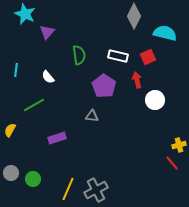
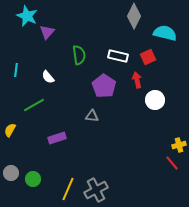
cyan star: moved 2 px right, 2 px down
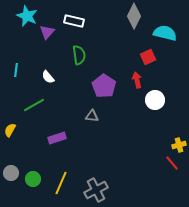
white rectangle: moved 44 px left, 35 px up
yellow line: moved 7 px left, 6 px up
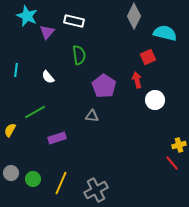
green line: moved 1 px right, 7 px down
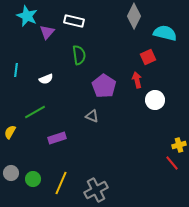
white semicircle: moved 2 px left, 2 px down; rotated 72 degrees counterclockwise
gray triangle: rotated 16 degrees clockwise
yellow semicircle: moved 2 px down
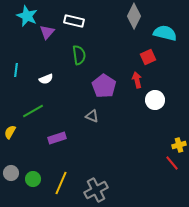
green line: moved 2 px left, 1 px up
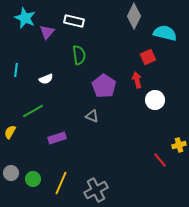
cyan star: moved 2 px left, 2 px down
red line: moved 12 px left, 3 px up
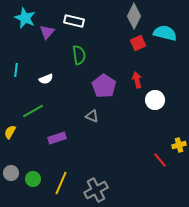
red square: moved 10 px left, 14 px up
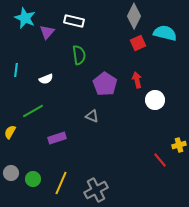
purple pentagon: moved 1 px right, 2 px up
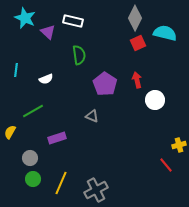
gray diamond: moved 1 px right, 2 px down
white rectangle: moved 1 px left
purple triangle: moved 1 px right; rotated 28 degrees counterclockwise
red line: moved 6 px right, 5 px down
gray circle: moved 19 px right, 15 px up
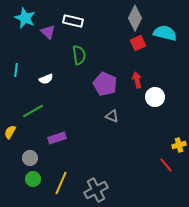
purple pentagon: rotated 10 degrees counterclockwise
white circle: moved 3 px up
gray triangle: moved 20 px right
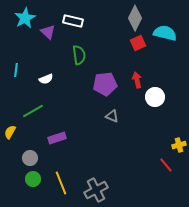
cyan star: rotated 20 degrees clockwise
purple pentagon: rotated 30 degrees counterclockwise
yellow line: rotated 45 degrees counterclockwise
